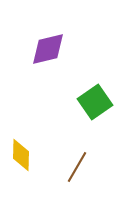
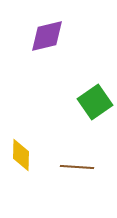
purple diamond: moved 1 px left, 13 px up
brown line: rotated 64 degrees clockwise
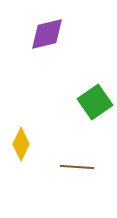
purple diamond: moved 2 px up
yellow diamond: moved 11 px up; rotated 24 degrees clockwise
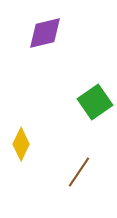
purple diamond: moved 2 px left, 1 px up
brown line: moved 2 px right, 5 px down; rotated 60 degrees counterclockwise
